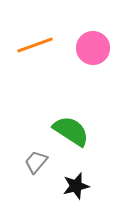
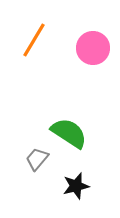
orange line: moved 1 px left, 5 px up; rotated 39 degrees counterclockwise
green semicircle: moved 2 px left, 2 px down
gray trapezoid: moved 1 px right, 3 px up
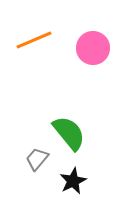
orange line: rotated 36 degrees clockwise
green semicircle: rotated 18 degrees clockwise
black star: moved 3 px left, 5 px up; rotated 12 degrees counterclockwise
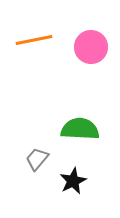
orange line: rotated 12 degrees clockwise
pink circle: moved 2 px left, 1 px up
green semicircle: moved 11 px right, 4 px up; rotated 48 degrees counterclockwise
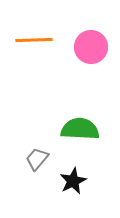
orange line: rotated 9 degrees clockwise
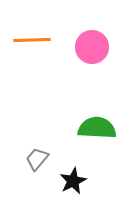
orange line: moved 2 px left
pink circle: moved 1 px right
green semicircle: moved 17 px right, 1 px up
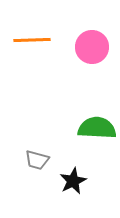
gray trapezoid: moved 1 px down; rotated 115 degrees counterclockwise
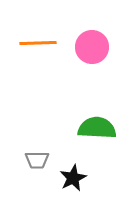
orange line: moved 6 px right, 3 px down
gray trapezoid: rotated 15 degrees counterclockwise
black star: moved 3 px up
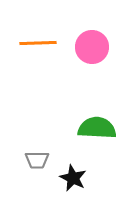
black star: rotated 20 degrees counterclockwise
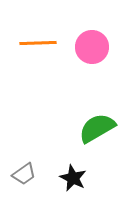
green semicircle: rotated 33 degrees counterclockwise
gray trapezoid: moved 13 px left, 14 px down; rotated 35 degrees counterclockwise
